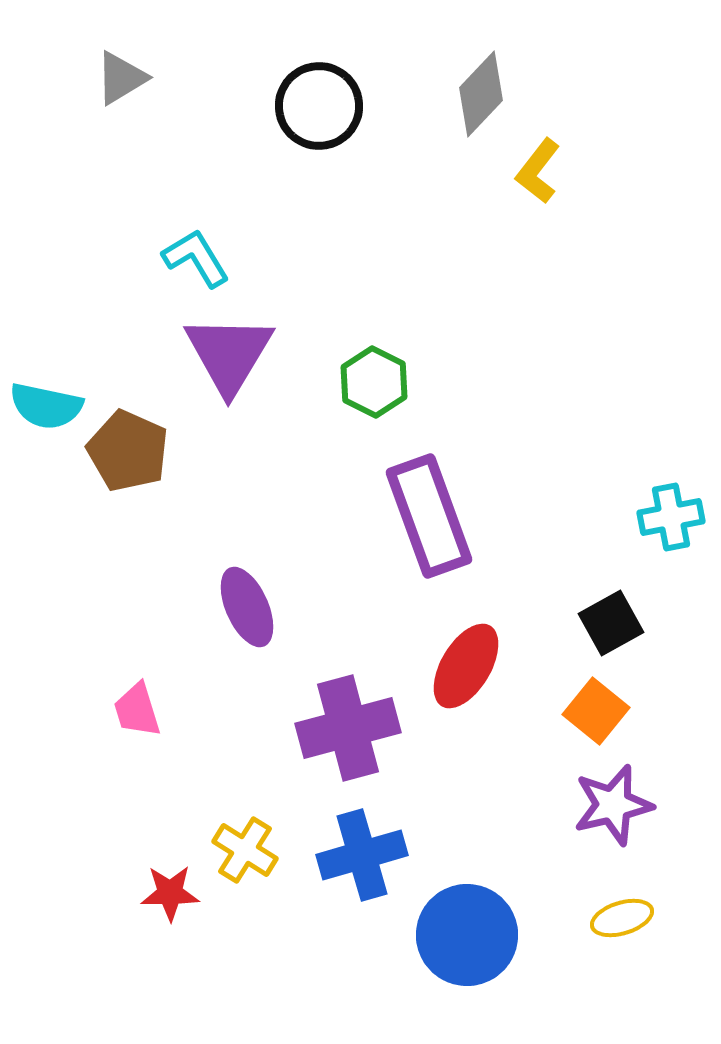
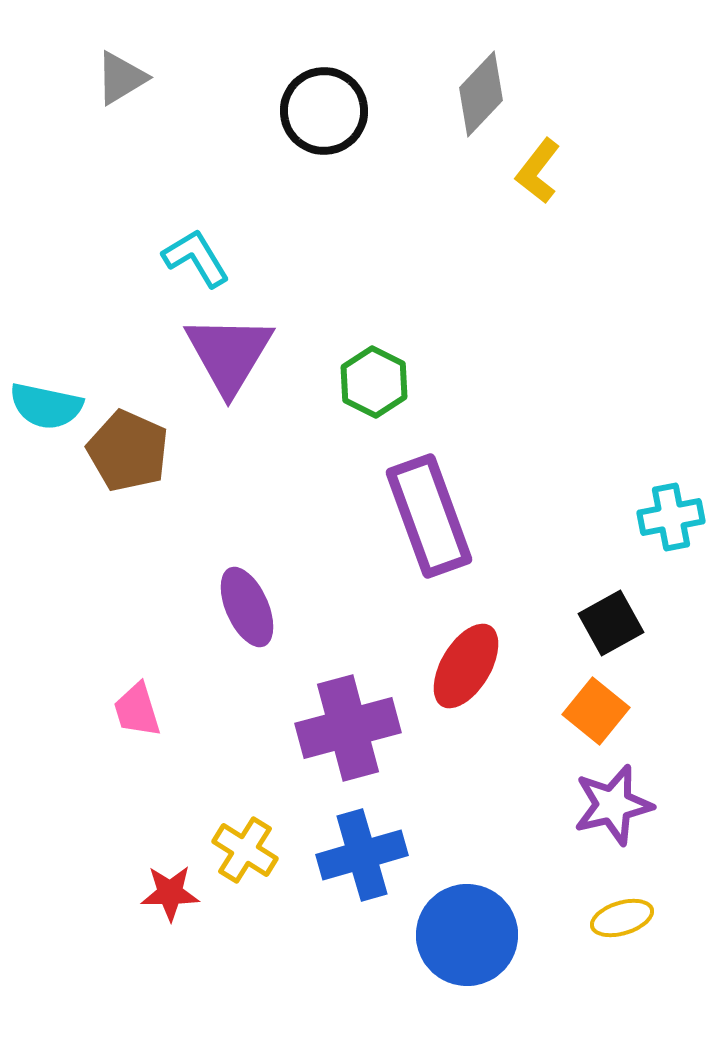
black circle: moved 5 px right, 5 px down
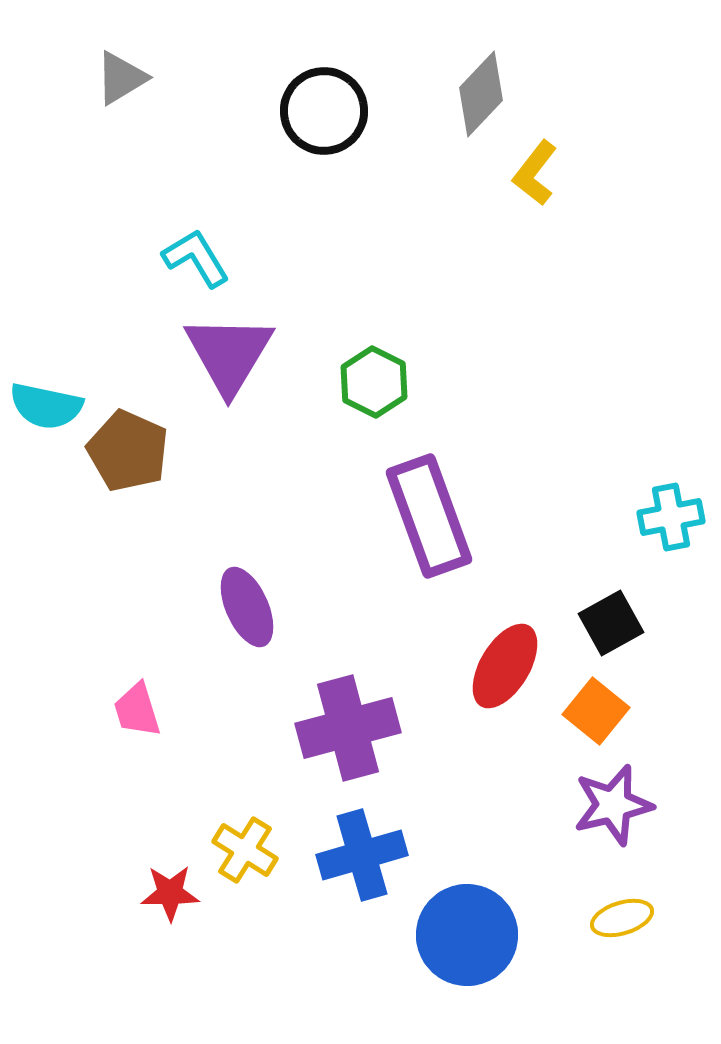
yellow L-shape: moved 3 px left, 2 px down
red ellipse: moved 39 px right
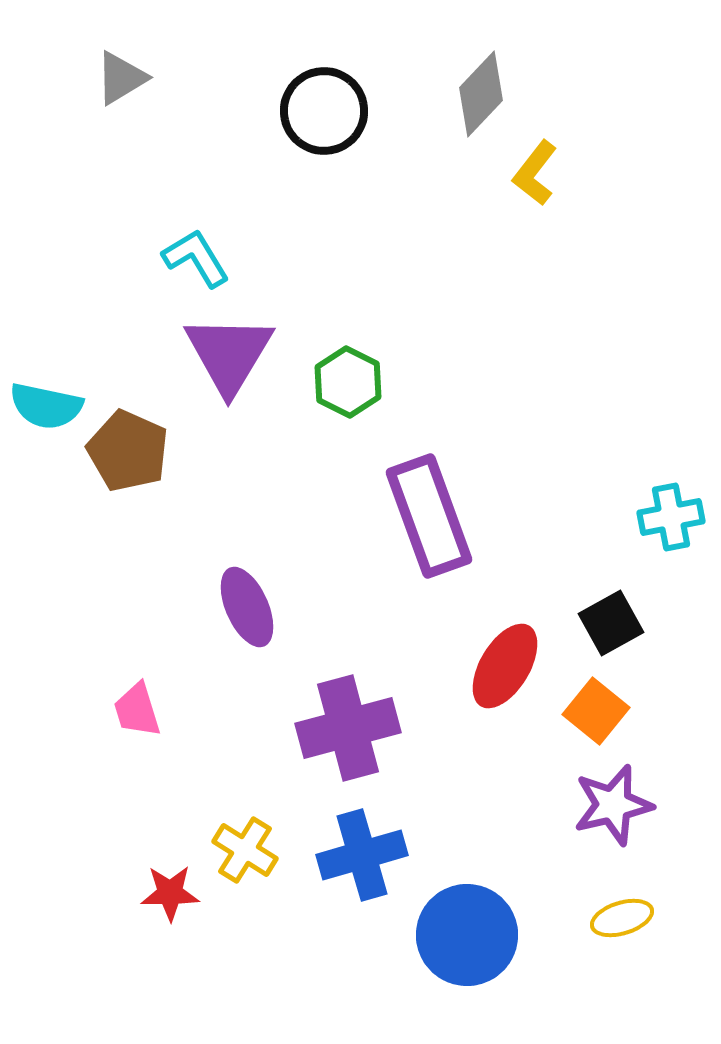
green hexagon: moved 26 px left
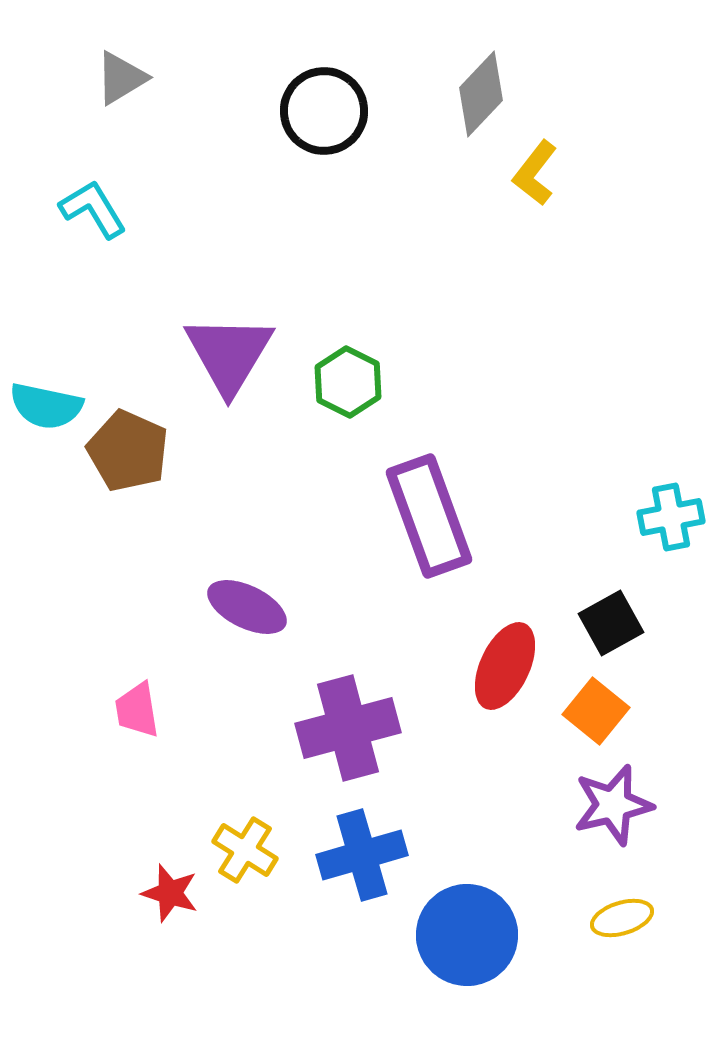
cyan L-shape: moved 103 px left, 49 px up
purple ellipse: rotated 40 degrees counterclockwise
red ellipse: rotated 6 degrees counterclockwise
pink trapezoid: rotated 8 degrees clockwise
red star: rotated 18 degrees clockwise
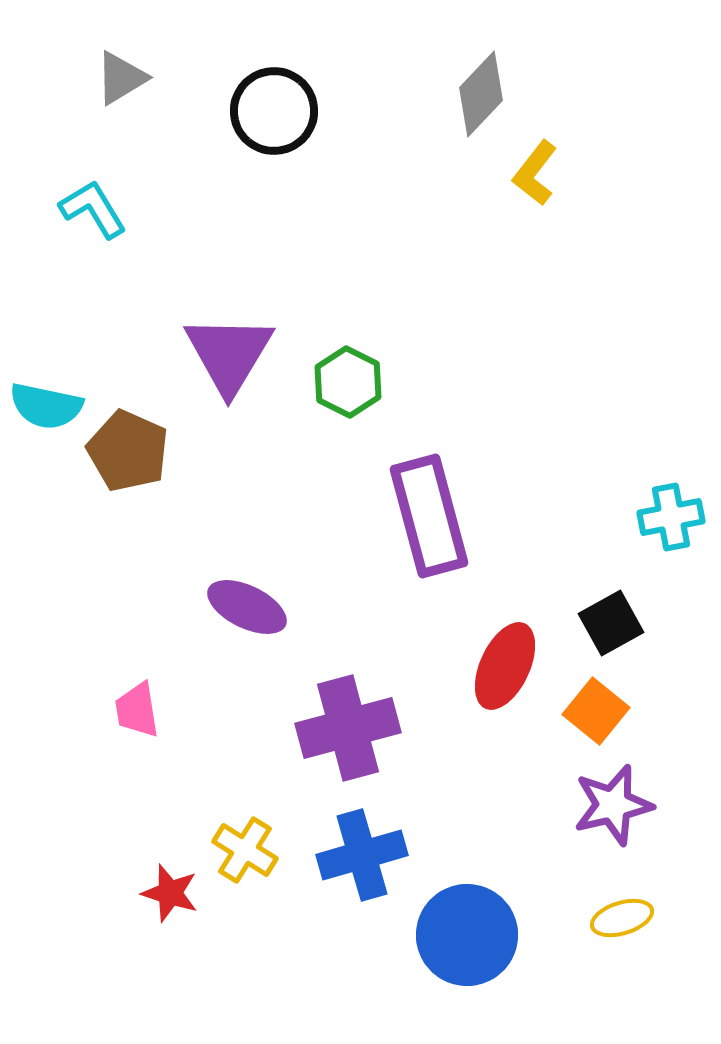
black circle: moved 50 px left
purple rectangle: rotated 5 degrees clockwise
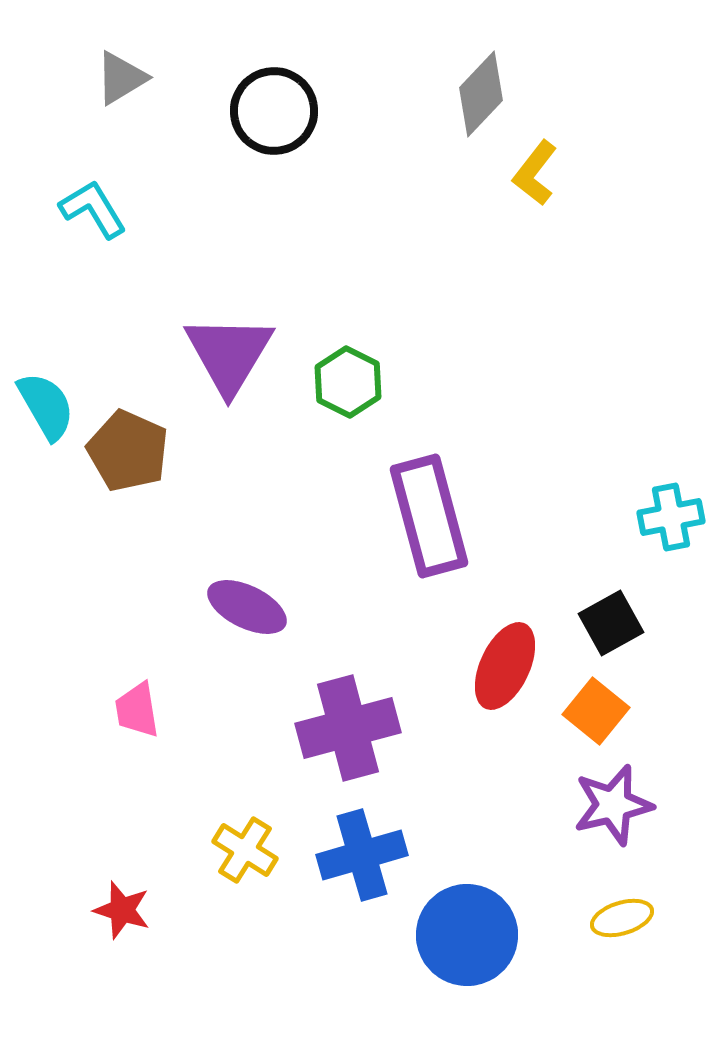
cyan semicircle: rotated 132 degrees counterclockwise
red star: moved 48 px left, 17 px down
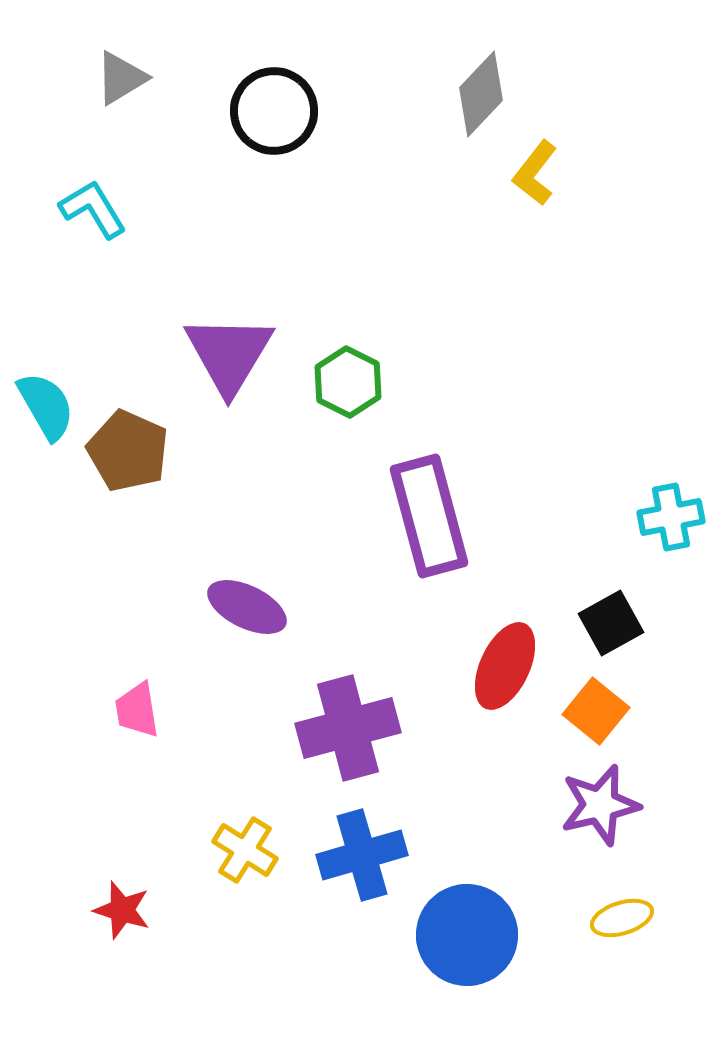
purple star: moved 13 px left
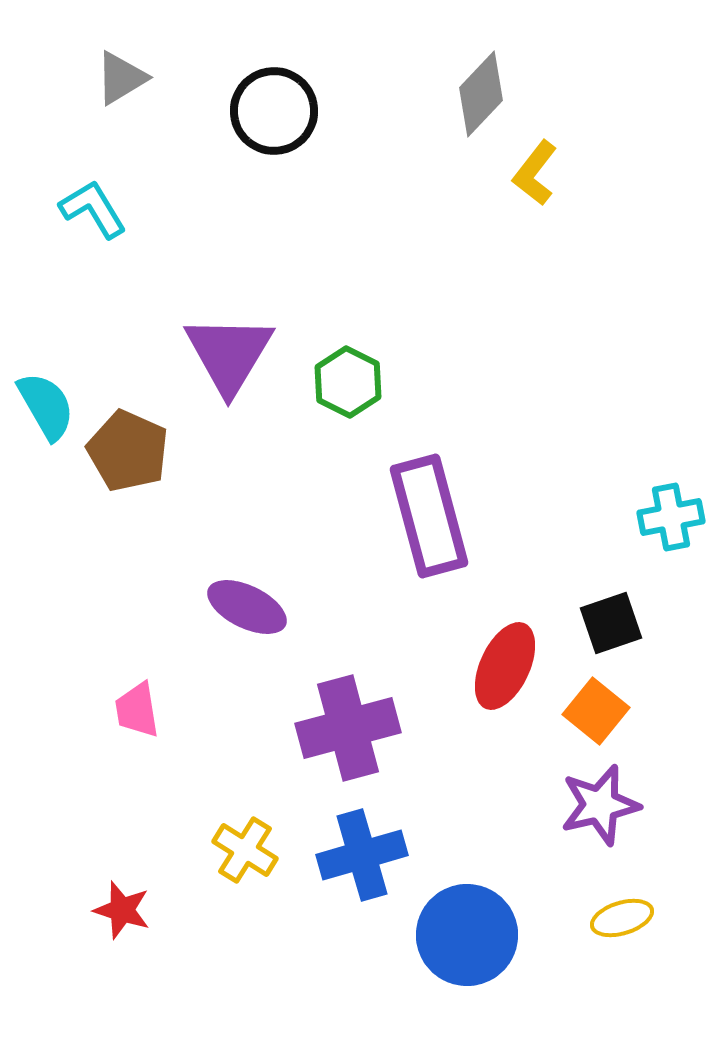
black square: rotated 10 degrees clockwise
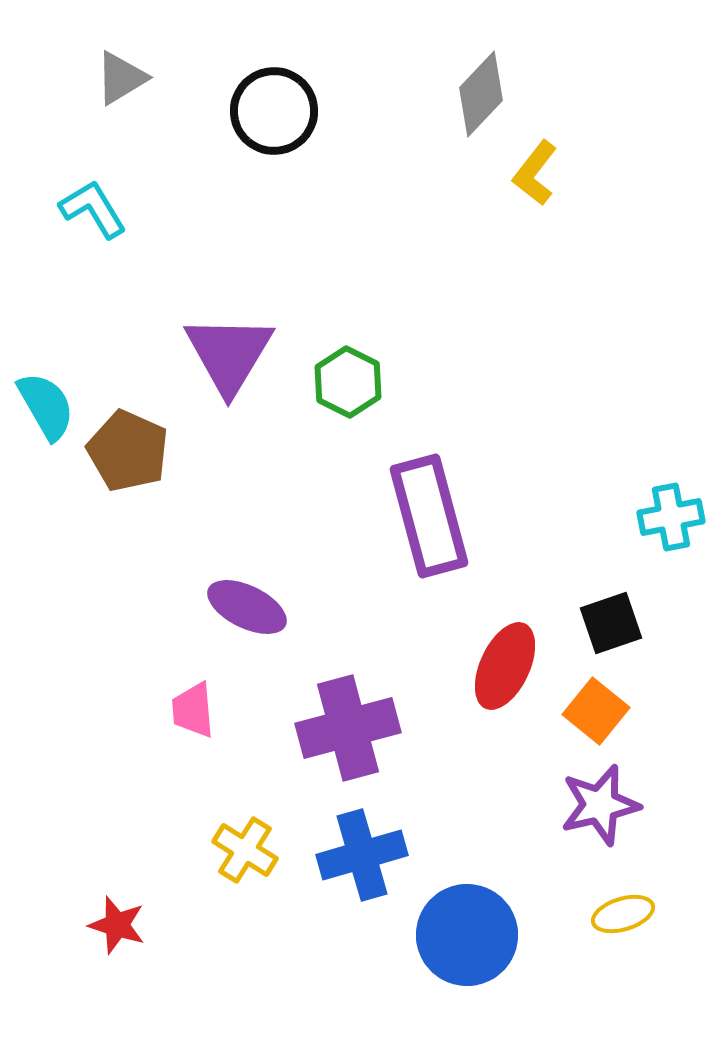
pink trapezoid: moved 56 px right; rotated 4 degrees clockwise
red star: moved 5 px left, 15 px down
yellow ellipse: moved 1 px right, 4 px up
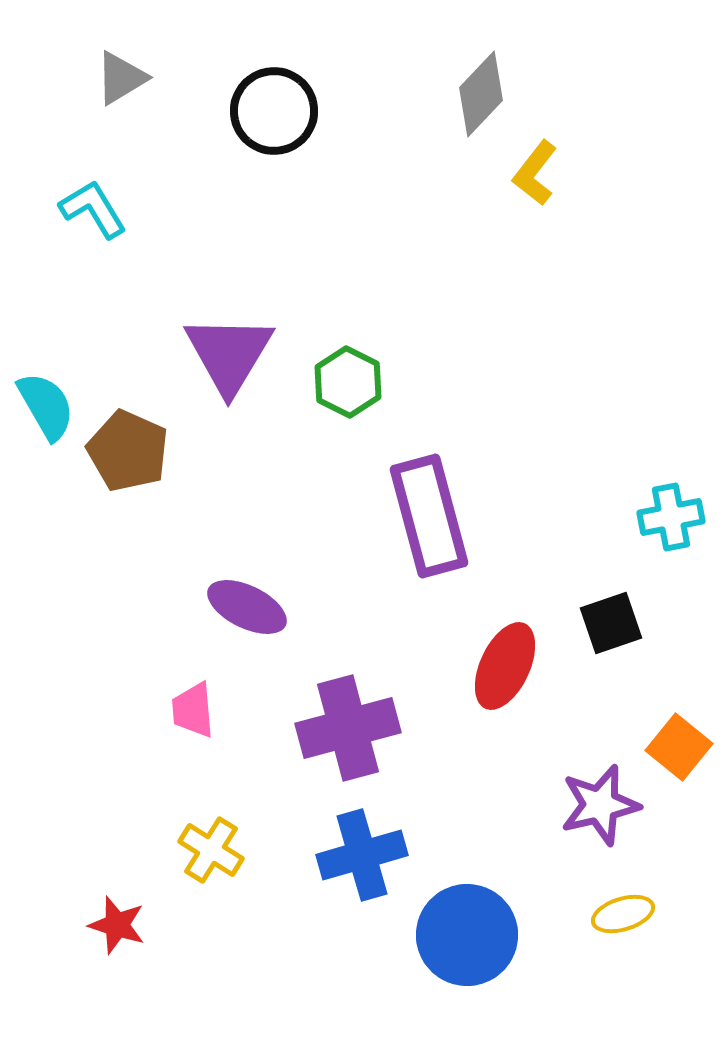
orange square: moved 83 px right, 36 px down
yellow cross: moved 34 px left
